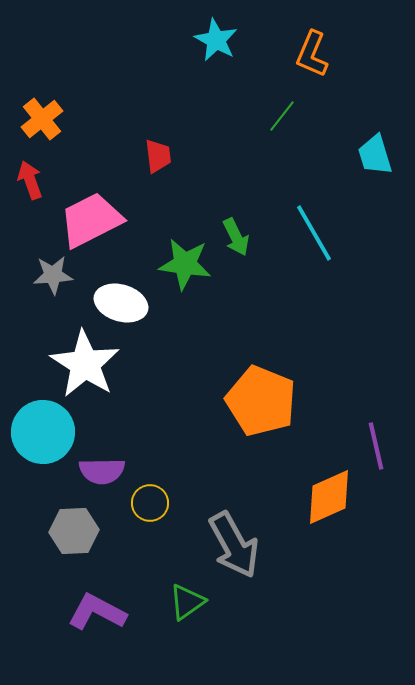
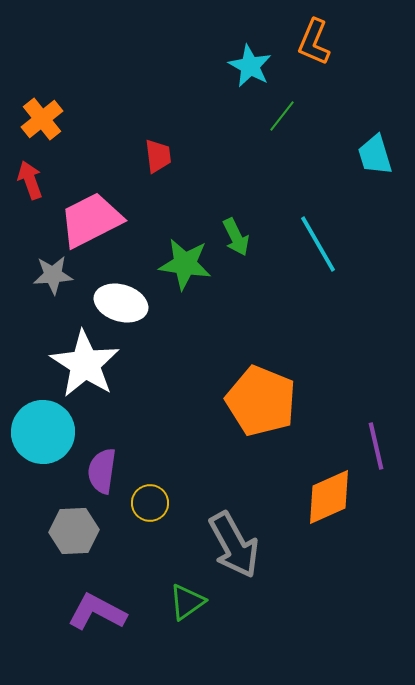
cyan star: moved 34 px right, 26 px down
orange L-shape: moved 2 px right, 12 px up
cyan line: moved 4 px right, 11 px down
purple semicircle: rotated 99 degrees clockwise
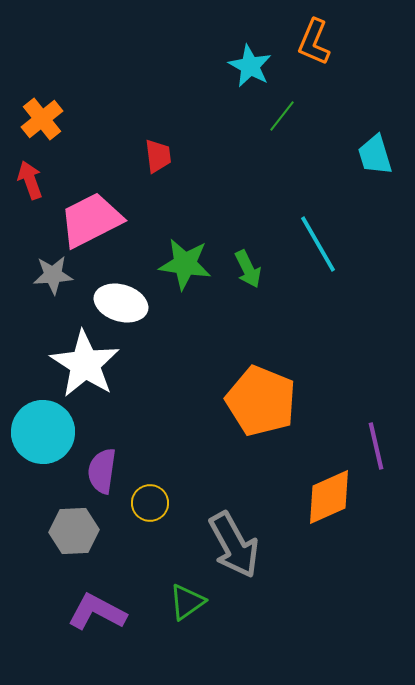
green arrow: moved 12 px right, 32 px down
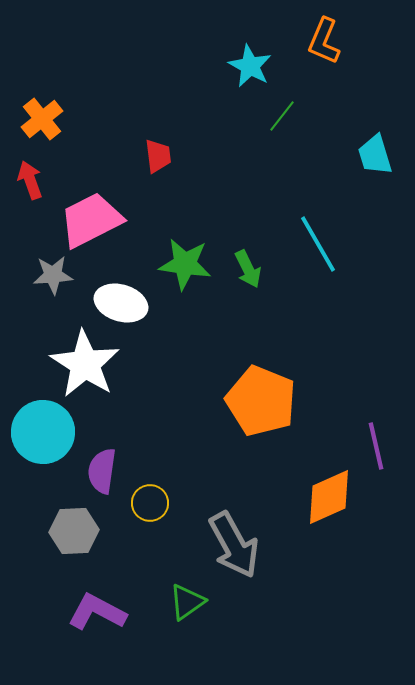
orange L-shape: moved 10 px right, 1 px up
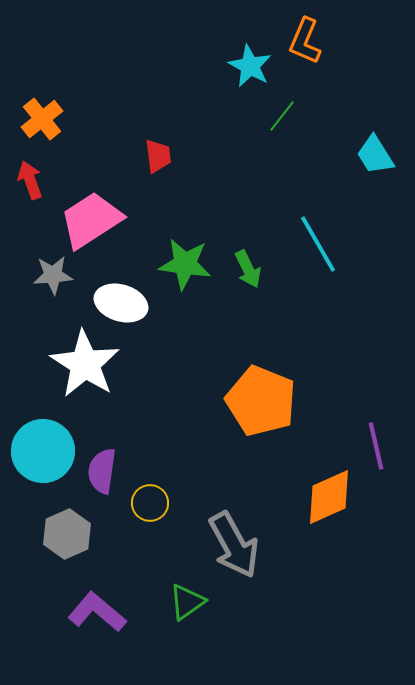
orange L-shape: moved 19 px left
cyan trapezoid: rotated 15 degrees counterclockwise
pink trapezoid: rotated 6 degrees counterclockwise
cyan circle: moved 19 px down
gray hexagon: moved 7 px left, 3 px down; rotated 21 degrees counterclockwise
purple L-shape: rotated 12 degrees clockwise
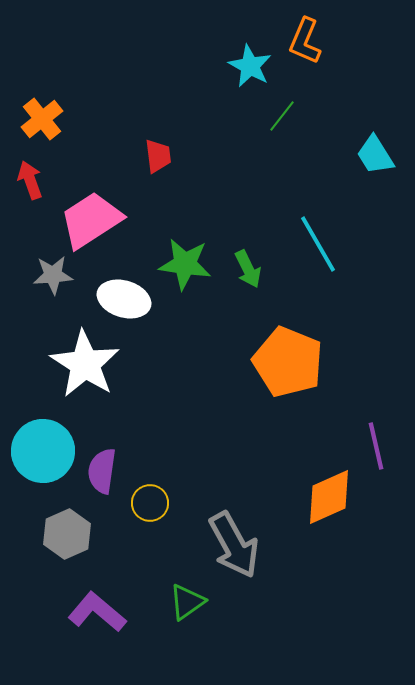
white ellipse: moved 3 px right, 4 px up
orange pentagon: moved 27 px right, 39 px up
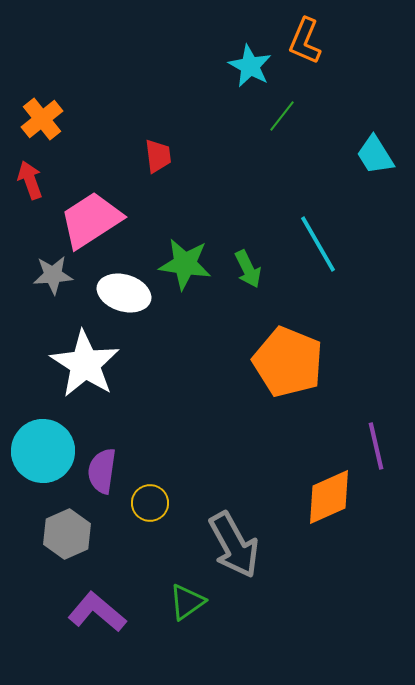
white ellipse: moved 6 px up
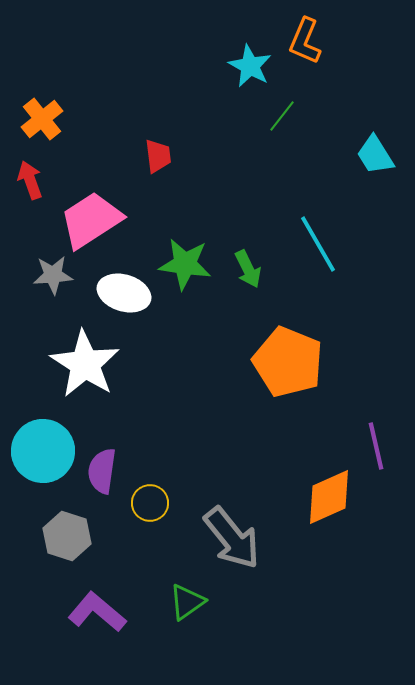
gray hexagon: moved 2 px down; rotated 18 degrees counterclockwise
gray arrow: moved 2 px left, 7 px up; rotated 10 degrees counterclockwise
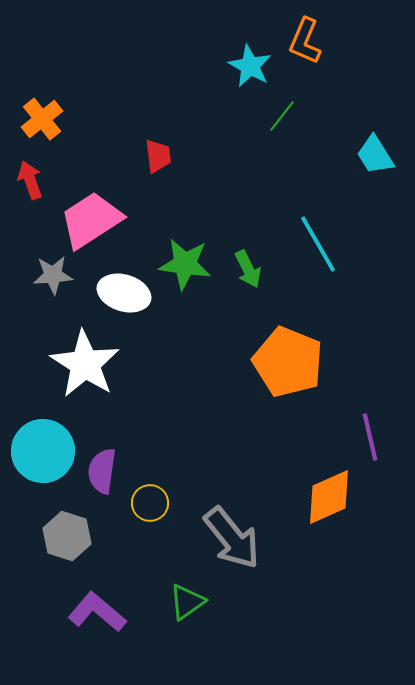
purple line: moved 6 px left, 9 px up
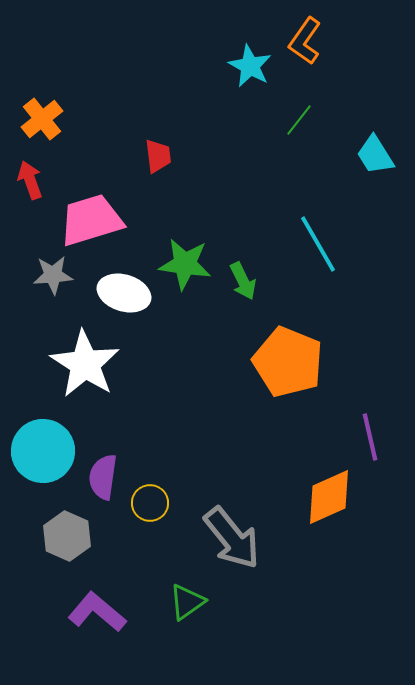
orange L-shape: rotated 12 degrees clockwise
green line: moved 17 px right, 4 px down
pink trapezoid: rotated 16 degrees clockwise
green arrow: moved 5 px left, 12 px down
purple semicircle: moved 1 px right, 6 px down
gray hexagon: rotated 6 degrees clockwise
